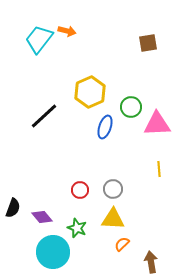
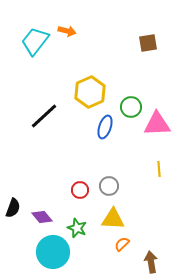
cyan trapezoid: moved 4 px left, 2 px down
gray circle: moved 4 px left, 3 px up
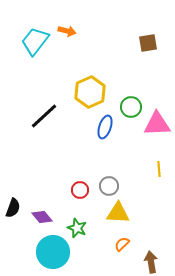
yellow triangle: moved 5 px right, 6 px up
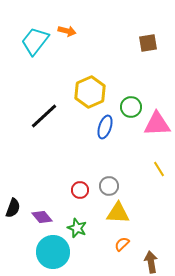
yellow line: rotated 28 degrees counterclockwise
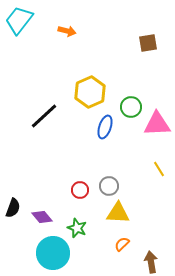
cyan trapezoid: moved 16 px left, 21 px up
cyan circle: moved 1 px down
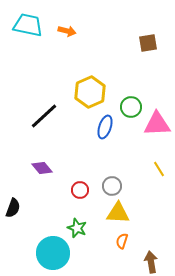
cyan trapezoid: moved 9 px right, 5 px down; rotated 64 degrees clockwise
gray circle: moved 3 px right
purple diamond: moved 49 px up
orange semicircle: moved 3 px up; rotated 28 degrees counterclockwise
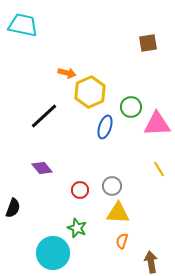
cyan trapezoid: moved 5 px left
orange arrow: moved 42 px down
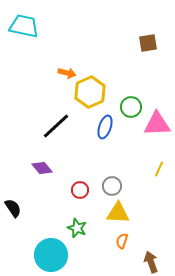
cyan trapezoid: moved 1 px right, 1 px down
black line: moved 12 px right, 10 px down
yellow line: rotated 56 degrees clockwise
black semicircle: rotated 54 degrees counterclockwise
cyan circle: moved 2 px left, 2 px down
brown arrow: rotated 10 degrees counterclockwise
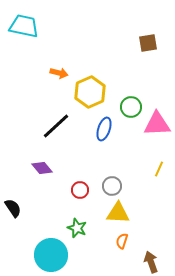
orange arrow: moved 8 px left
blue ellipse: moved 1 px left, 2 px down
